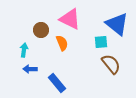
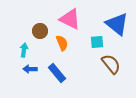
brown circle: moved 1 px left, 1 px down
cyan square: moved 4 px left
blue rectangle: moved 10 px up
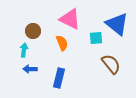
brown circle: moved 7 px left
cyan square: moved 1 px left, 4 px up
blue rectangle: moved 2 px right, 5 px down; rotated 54 degrees clockwise
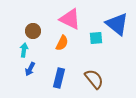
orange semicircle: rotated 49 degrees clockwise
brown semicircle: moved 17 px left, 15 px down
blue arrow: rotated 64 degrees counterclockwise
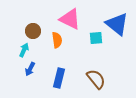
orange semicircle: moved 5 px left, 3 px up; rotated 35 degrees counterclockwise
cyan arrow: rotated 16 degrees clockwise
brown semicircle: moved 2 px right
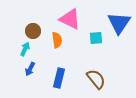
blue triangle: moved 2 px right, 1 px up; rotated 25 degrees clockwise
cyan arrow: moved 1 px right, 1 px up
